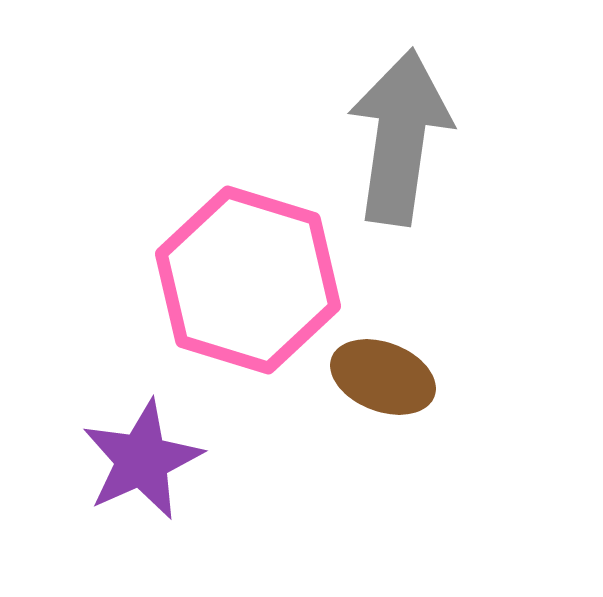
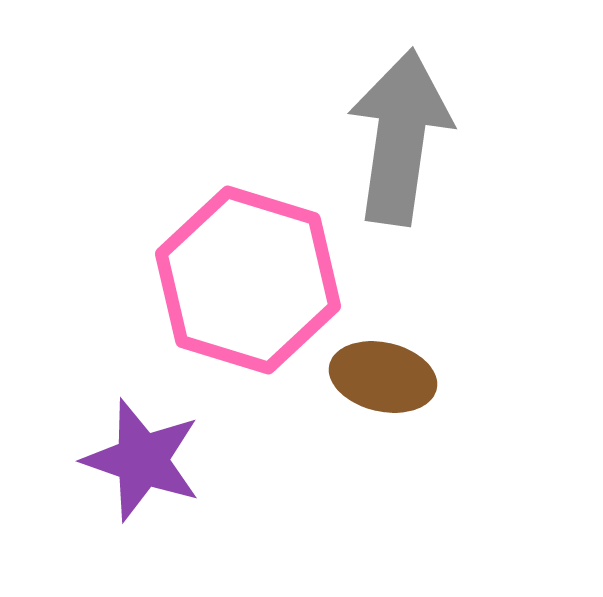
brown ellipse: rotated 8 degrees counterclockwise
purple star: rotated 29 degrees counterclockwise
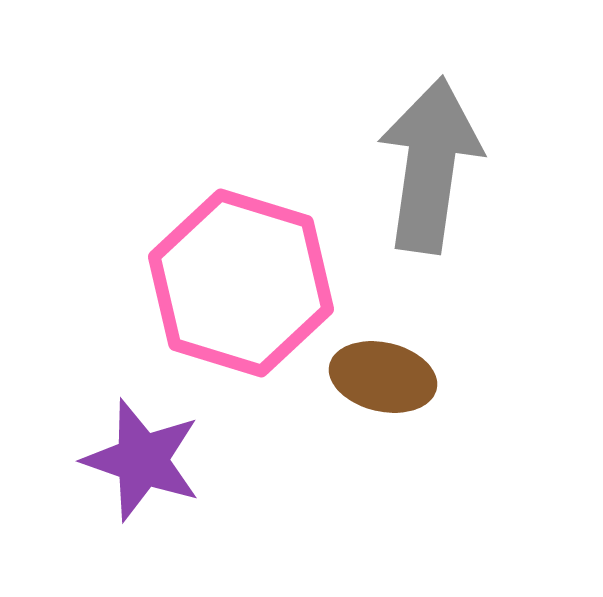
gray arrow: moved 30 px right, 28 px down
pink hexagon: moved 7 px left, 3 px down
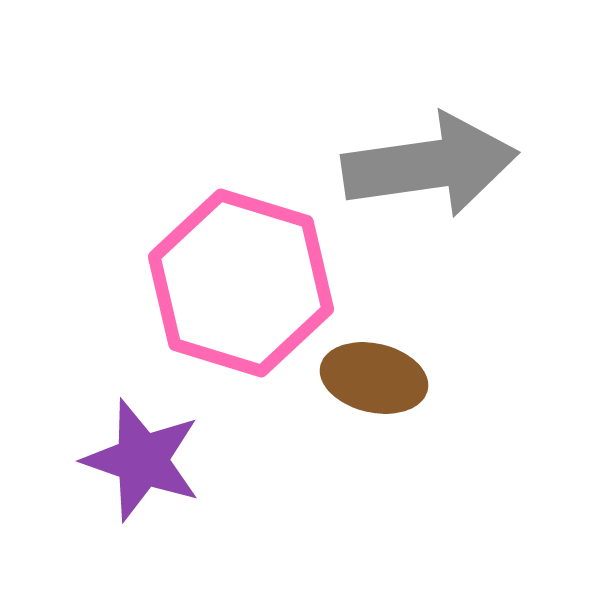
gray arrow: rotated 74 degrees clockwise
brown ellipse: moved 9 px left, 1 px down
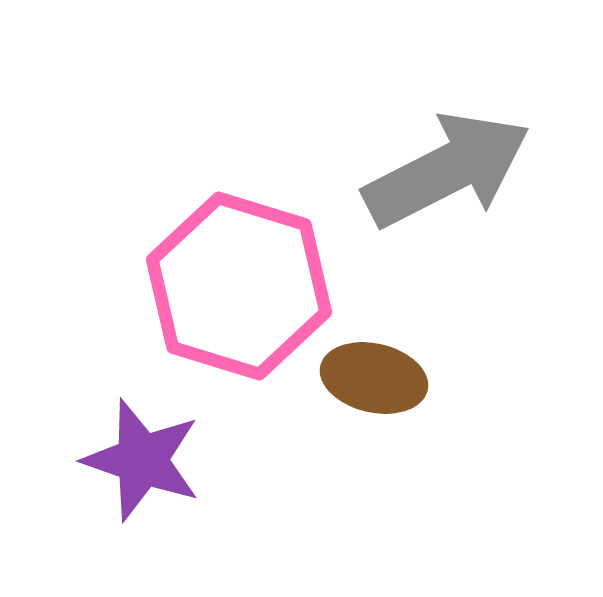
gray arrow: moved 17 px right, 5 px down; rotated 19 degrees counterclockwise
pink hexagon: moved 2 px left, 3 px down
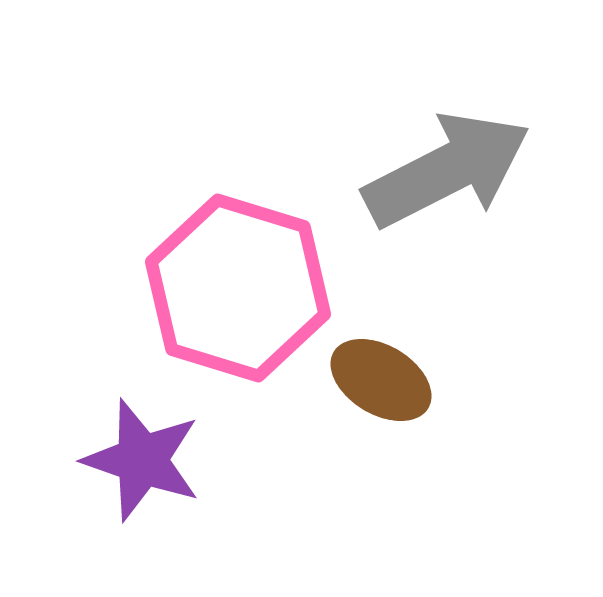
pink hexagon: moved 1 px left, 2 px down
brown ellipse: moved 7 px right, 2 px down; rotated 18 degrees clockwise
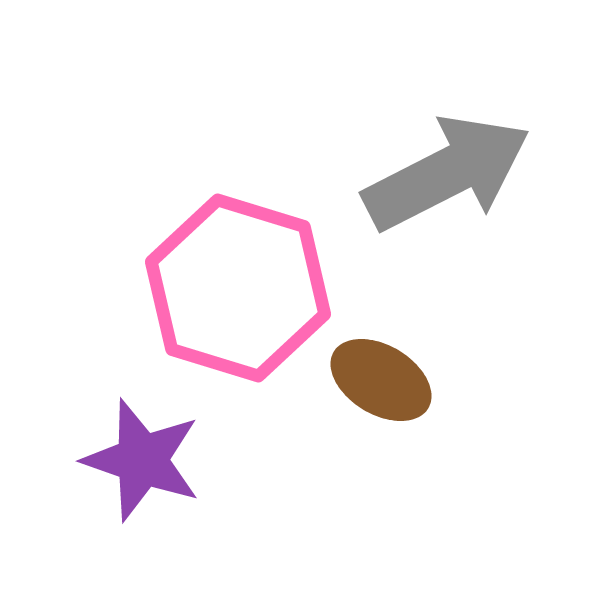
gray arrow: moved 3 px down
